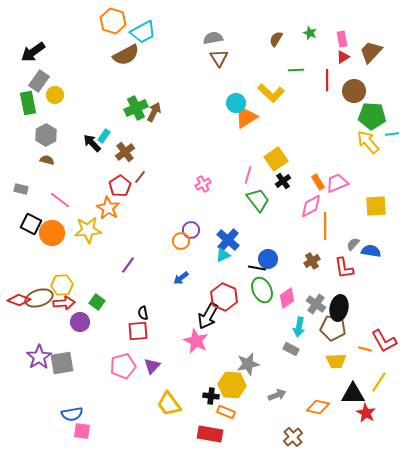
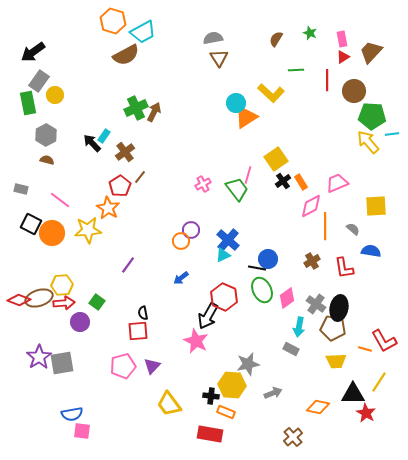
orange rectangle at (318, 182): moved 17 px left
green trapezoid at (258, 200): moved 21 px left, 11 px up
gray semicircle at (353, 244): moved 15 px up; rotated 88 degrees clockwise
gray arrow at (277, 395): moved 4 px left, 2 px up
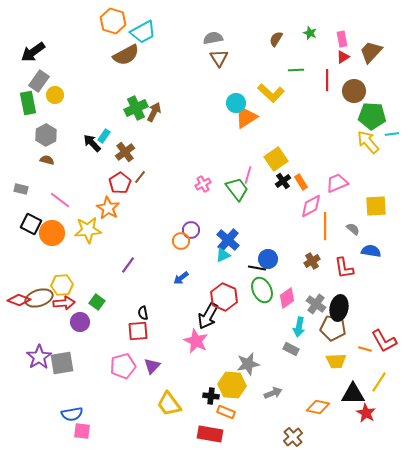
red pentagon at (120, 186): moved 3 px up
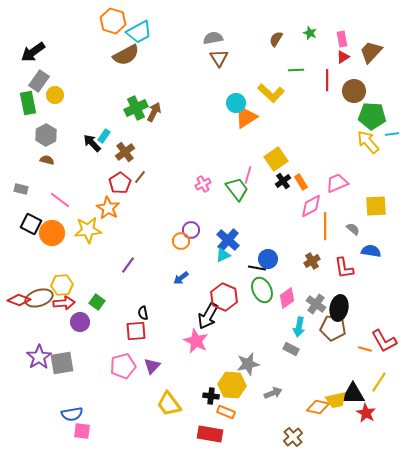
cyan trapezoid at (143, 32): moved 4 px left
red square at (138, 331): moved 2 px left
yellow trapezoid at (336, 361): moved 39 px down; rotated 10 degrees counterclockwise
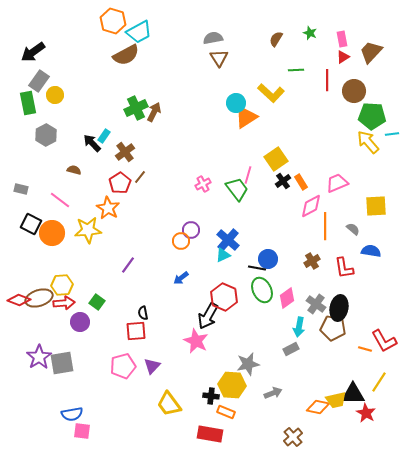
brown semicircle at (47, 160): moved 27 px right, 10 px down
gray rectangle at (291, 349): rotated 56 degrees counterclockwise
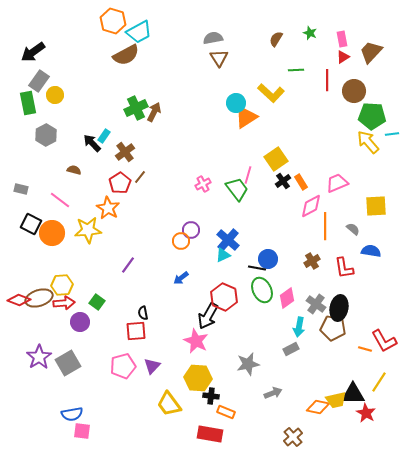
gray square at (62, 363): moved 6 px right; rotated 20 degrees counterclockwise
yellow hexagon at (232, 385): moved 34 px left, 7 px up
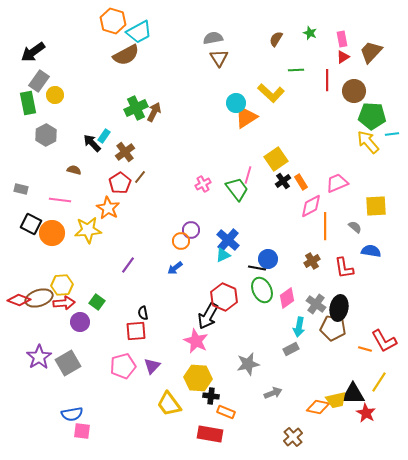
pink line at (60, 200): rotated 30 degrees counterclockwise
gray semicircle at (353, 229): moved 2 px right, 2 px up
blue arrow at (181, 278): moved 6 px left, 10 px up
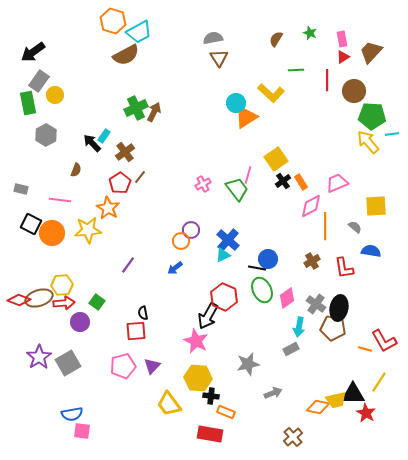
brown semicircle at (74, 170): moved 2 px right; rotated 96 degrees clockwise
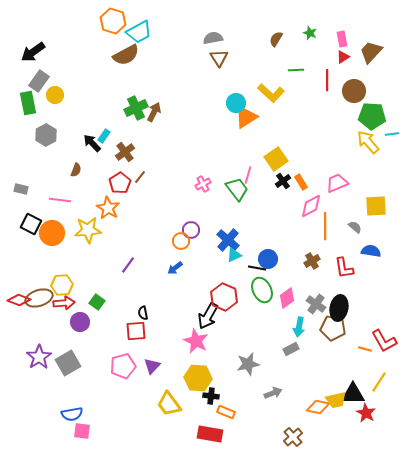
cyan triangle at (223, 255): moved 11 px right
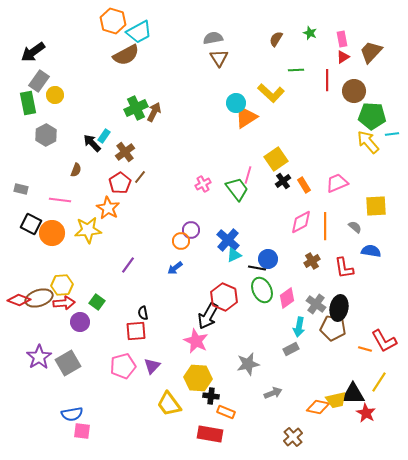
orange rectangle at (301, 182): moved 3 px right, 3 px down
pink diamond at (311, 206): moved 10 px left, 16 px down
